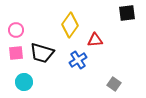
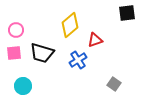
yellow diamond: rotated 15 degrees clockwise
red triangle: rotated 14 degrees counterclockwise
pink square: moved 2 px left
cyan circle: moved 1 px left, 4 px down
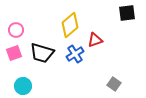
pink square: rotated 14 degrees counterclockwise
blue cross: moved 3 px left, 6 px up
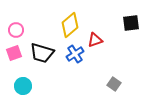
black square: moved 4 px right, 10 px down
